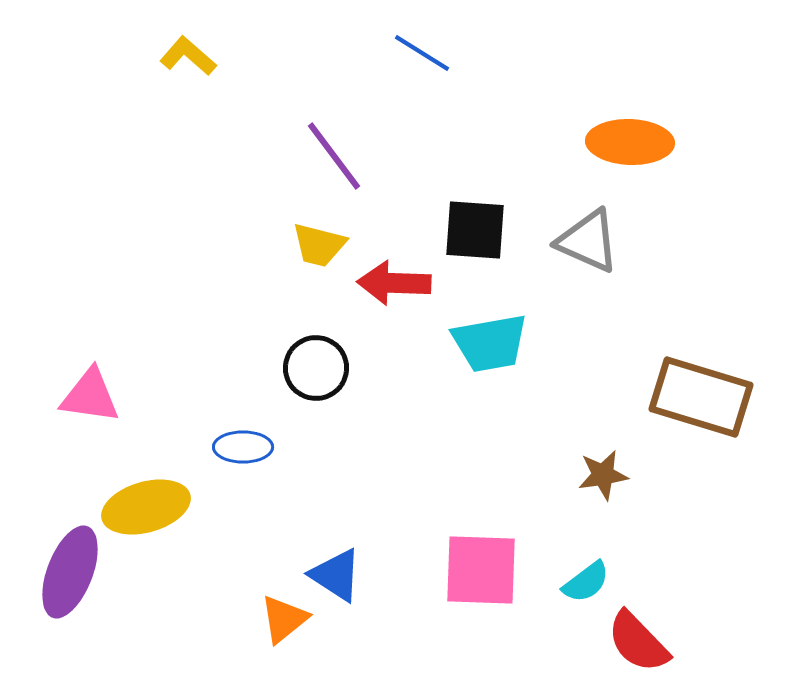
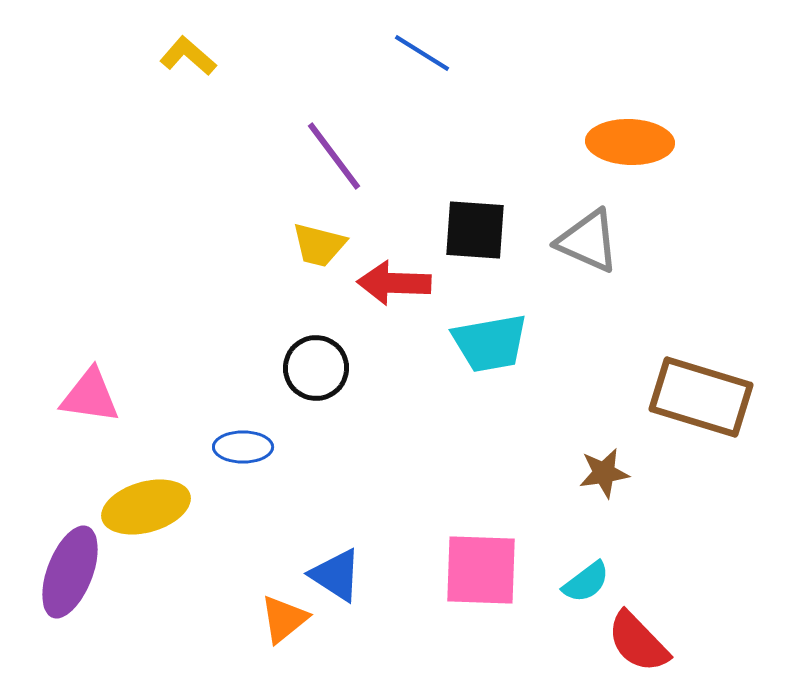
brown star: moved 1 px right, 2 px up
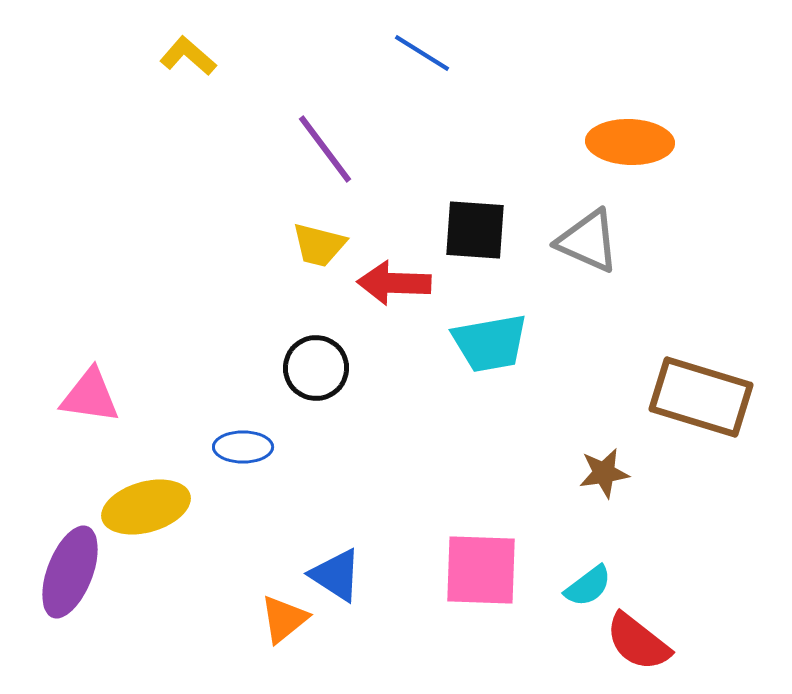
purple line: moved 9 px left, 7 px up
cyan semicircle: moved 2 px right, 4 px down
red semicircle: rotated 8 degrees counterclockwise
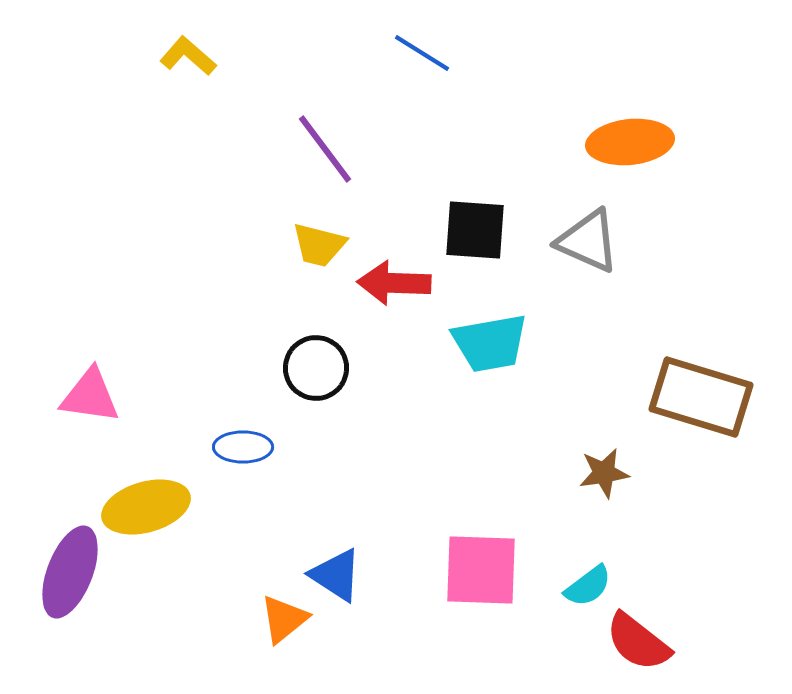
orange ellipse: rotated 8 degrees counterclockwise
